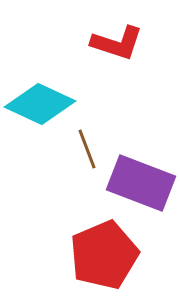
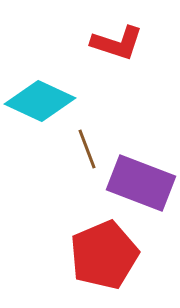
cyan diamond: moved 3 px up
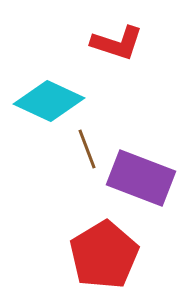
cyan diamond: moved 9 px right
purple rectangle: moved 5 px up
red pentagon: rotated 8 degrees counterclockwise
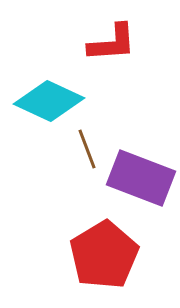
red L-shape: moved 5 px left; rotated 22 degrees counterclockwise
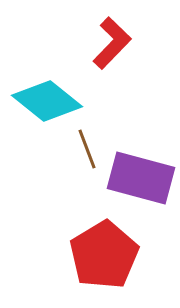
red L-shape: rotated 42 degrees counterclockwise
cyan diamond: moved 2 px left; rotated 14 degrees clockwise
purple rectangle: rotated 6 degrees counterclockwise
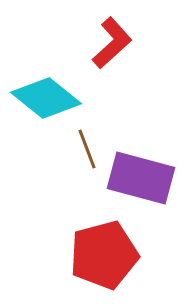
red L-shape: rotated 4 degrees clockwise
cyan diamond: moved 1 px left, 3 px up
red pentagon: rotated 16 degrees clockwise
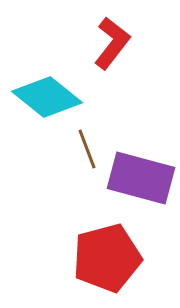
red L-shape: rotated 10 degrees counterclockwise
cyan diamond: moved 1 px right, 1 px up
red pentagon: moved 3 px right, 3 px down
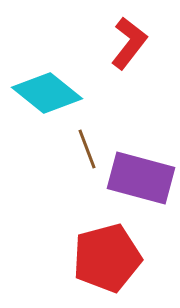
red L-shape: moved 17 px right
cyan diamond: moved 4 px up
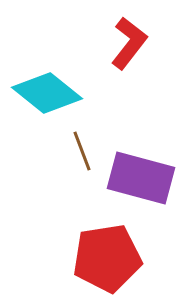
brown line: moved 5 px left, 2 px down
red pentagon: rotated 6 degrees clockwise
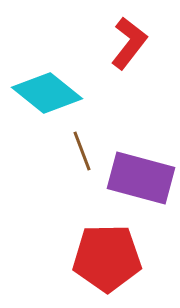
red pentagon: rotated 8 degrees clockwise
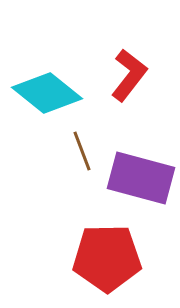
red L-shape: moved 32 px down
